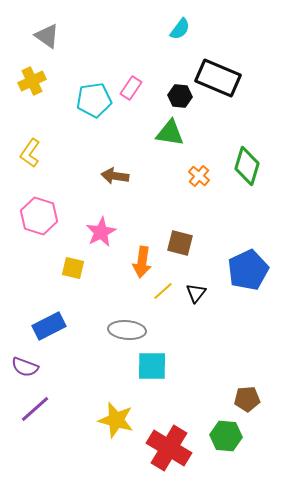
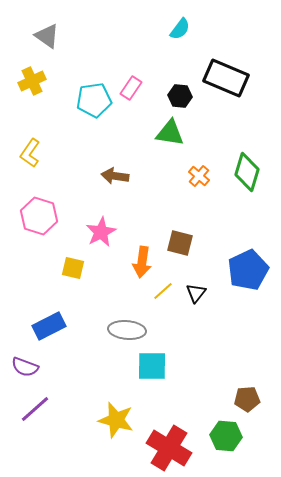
black rectangle: moved 8 px right
green diamond: moved 6 px down
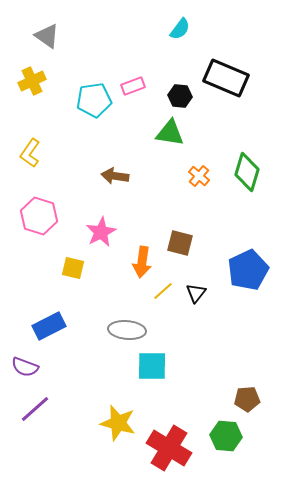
pink rectangle: moved 2 px right, 2 px up; rotated 35 degrees clockwise
yellow star: moved 2 px right, 3 px down
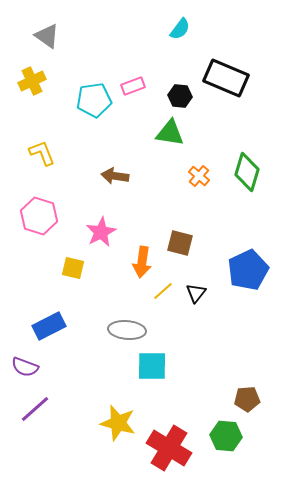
yellow L-shape: moved 12 px right; rotated 124 degrees clockwise
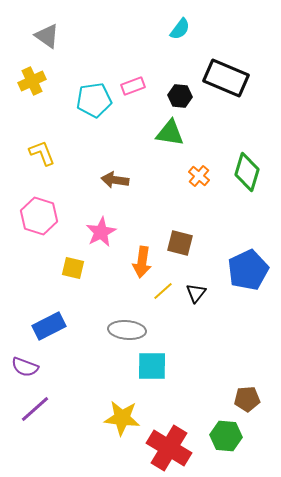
brown arrow: moved 4 px down
yellow star: moved 4 px right, 5 px up; rotated 9 degrees counterclockwise
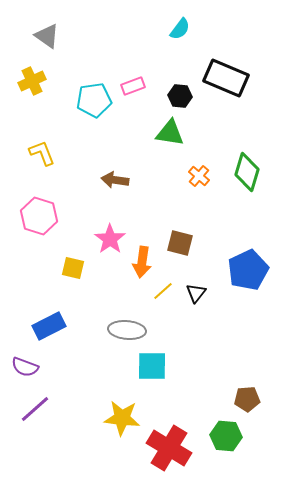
pink star: moved 9 px right, 7 px down; rotated 8 degrees counterclockwise
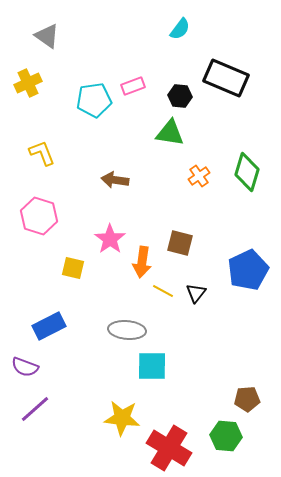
yellow cross: moved 4 px left, 2 px down
orange cross: rotated 15 degrees clockwise
yellow line: rotated 70 degrees clockwise
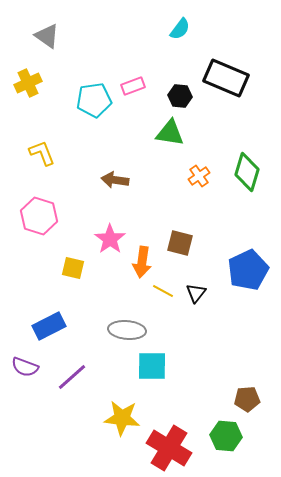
purple line: moved 37 px right, 32 px up
